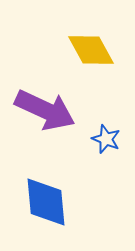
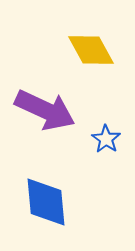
blue star: rotated 12 degrees clockwise
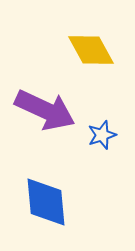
blue star: moved 4 px left, 4 px up; rotated 20 degrees clockwise
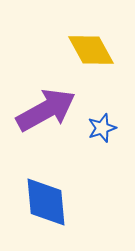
purple arrow: moved 1 px right; rotated 54 degrees counterclockwise
blue star: moved 7 px up
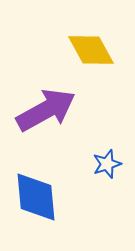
blue star: moved 5 px right, 36 px down
blue diamond: moved 10 px left, 5 px up
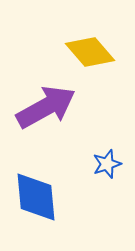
yellow diamond: moved 1 px left, 2 px down; rotated 12 degrees counterclockwise
purple arrow: moved 3 px up
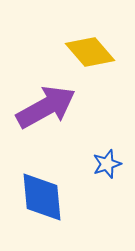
blue diamond: moved 6 px right
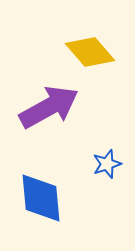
purple arrow: moved 3 px right
blue diamond: moved 1 px left, 1 px down
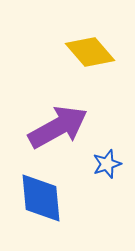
purple arrow: moved 9 px right, 20 px down
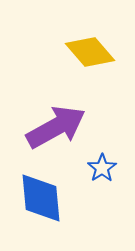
purple arrow: moved 2 px left
blue star: moved 5 px left, 4 px down; rotated 16 degrees counterclockwise
